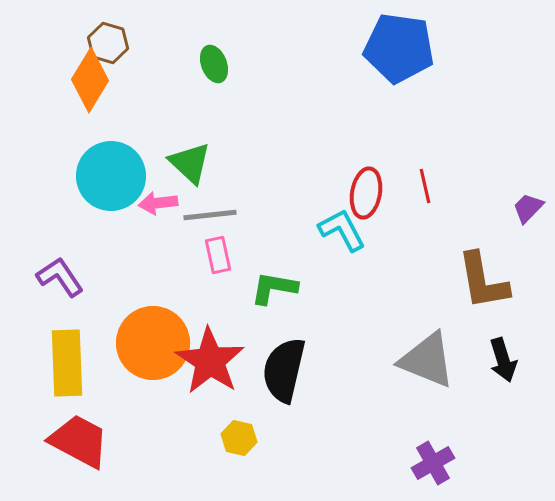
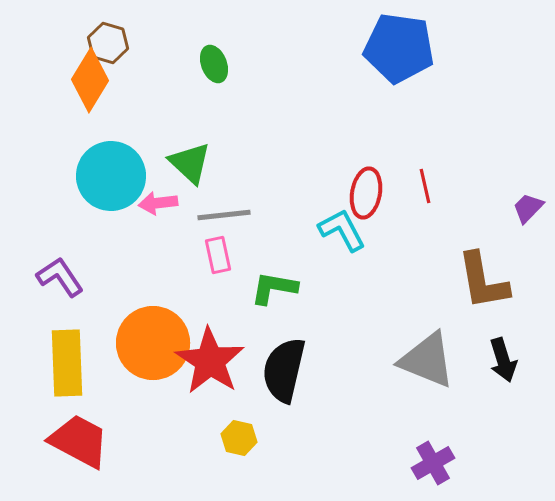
gray line: moved 14 px right
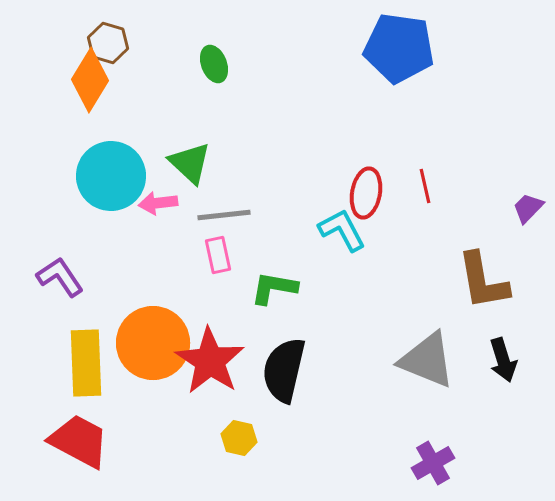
yellow rectangle: moved 19 px right
